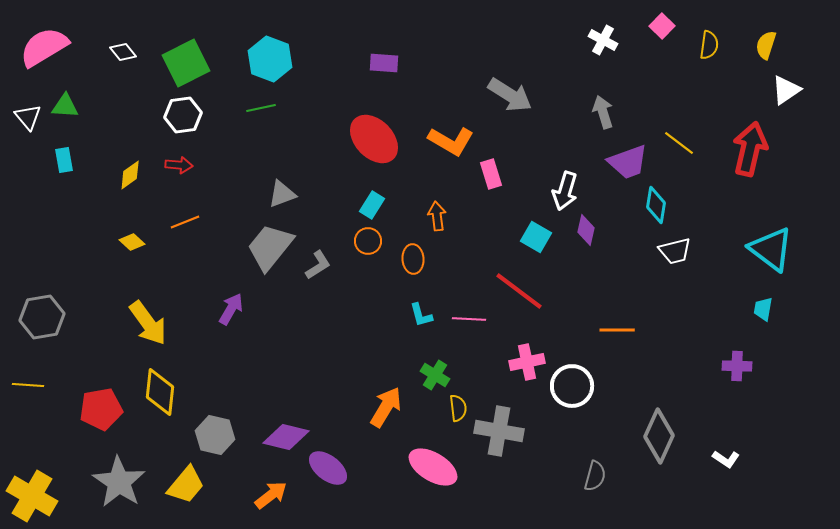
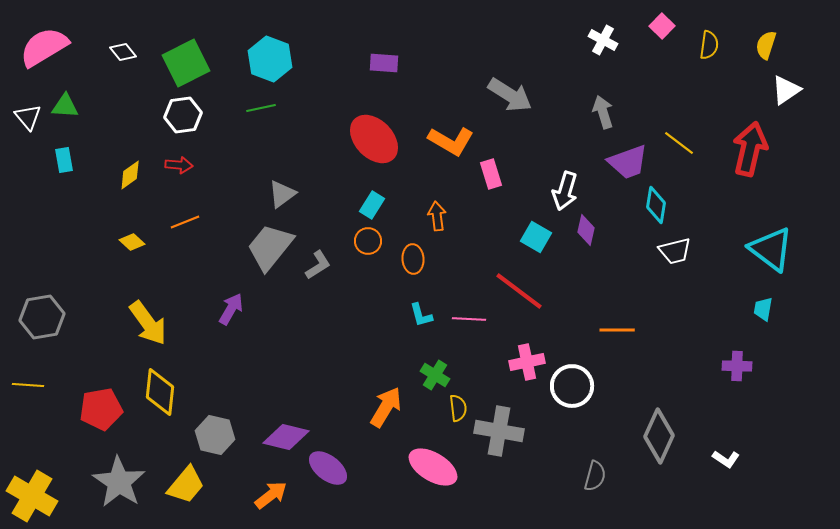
gray triangle at (282, 194): rotated 16 degrees counterclockwise
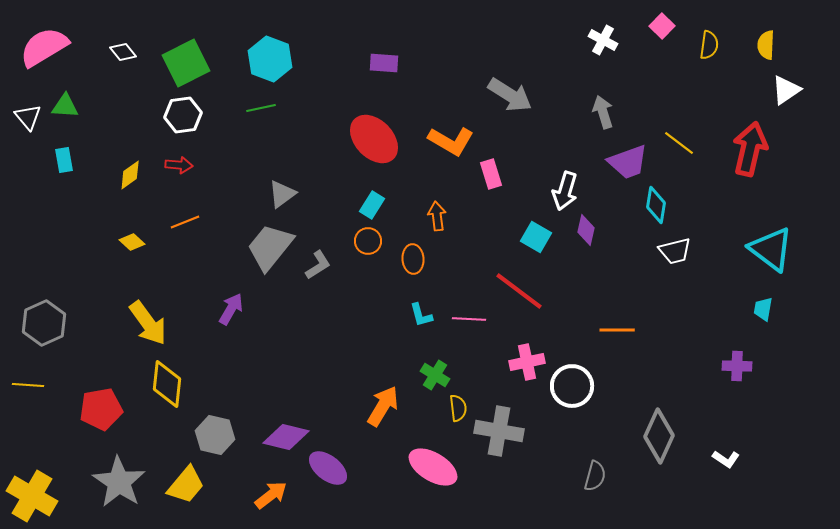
yellow semicircle at (766, 45): rotated 16 degrees counterclockwise
gray hexagon at (42, 317): moved 2 px right, 6 px down; rotated 15 degrees counterclockwise
yellow diamond at (160, 392): moved 7 px right, 8 px up
orange arrow at (386, 407): moved 3 px left, 1 px up
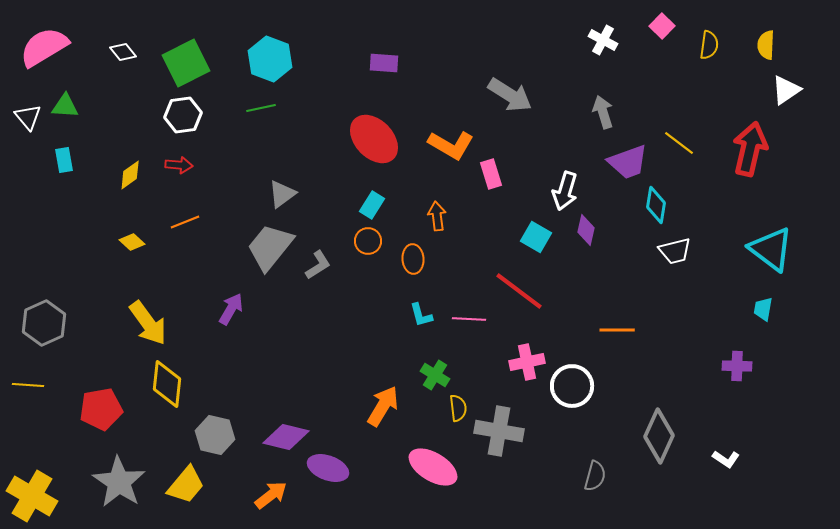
orange L-shape at (451, 141): moved 4 px down
purple ellipse at (328, 468): rotated 18 degrees counterclockwise
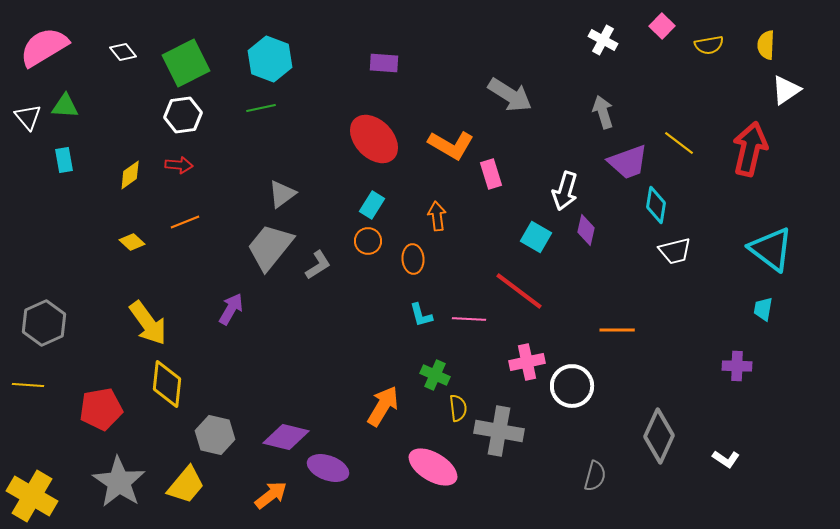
yellow semicircle at (709, 45): rotated 72 degrees clockwise
green cross at (435, 375): rotated 8 degrees counterclockwise
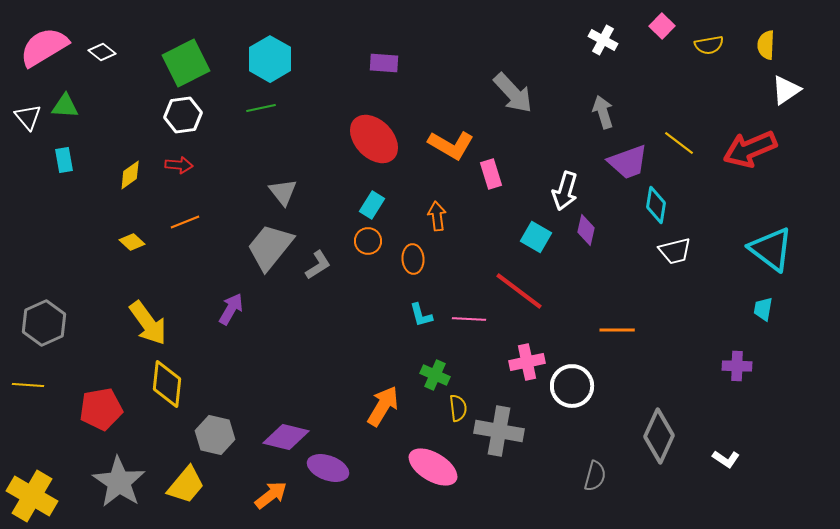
white diamond at (123, 52): moved 21 px left; rotated 12 degrees counterclockwise
cyan hexagon at (270, 59): rotated 9 degrees clockwise
gray arrow at (510, 95): moved 3 px right, 2 px up; rotated 15 degrees clockwise
red arrow at (750, 149): rotated 126 degrees counterclockwise
gray triangle at (282, 194): moved 1 px right, 2 px up; rotated 32 degrees counterclockwise
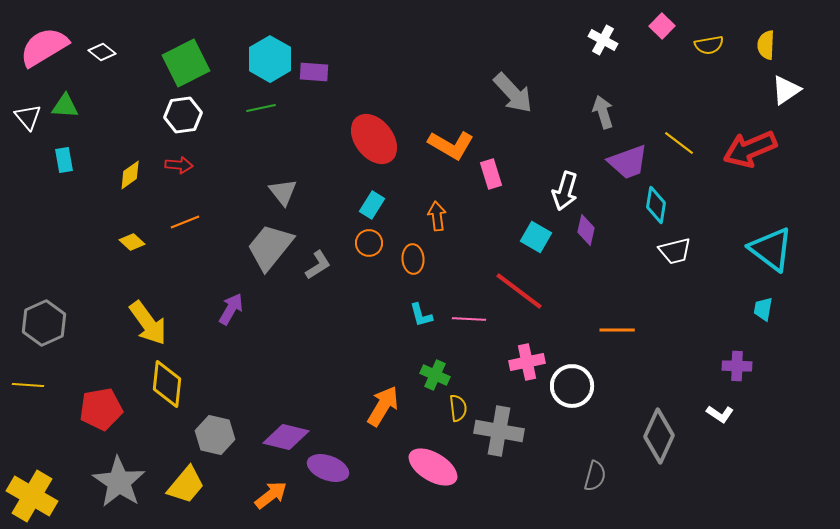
purple rectangle at (384, 63): moved 70 px left, 9 px down
red ellipse at (374, 139): rotated 6 degrees clockwise
orange circle at (368, 241): moved 1 px right, 2 px down
white L-shape at (726, 459): moved 6 px left, 45 px up
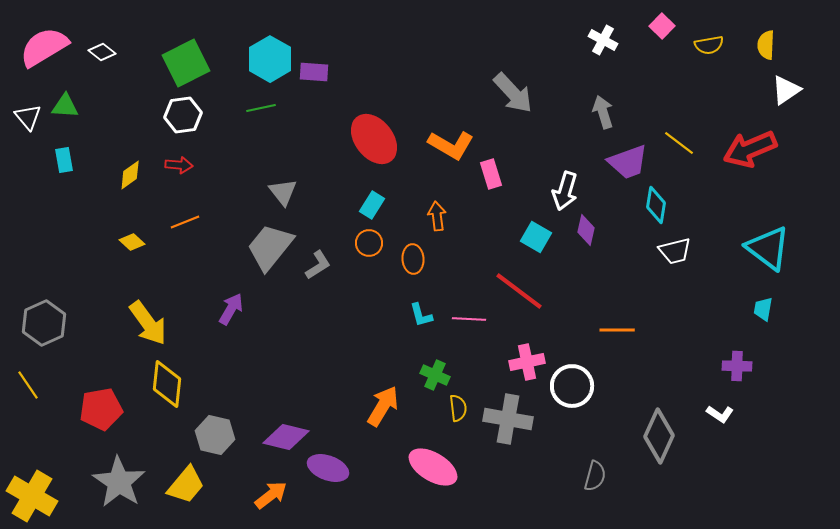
cyan triangle at (771, 249): moved 3 px left, 1 px up
yellow line at (28, 385): rotated 52 degrees clockwise
gray cross at (499, 431): moved 9 px right, 12 px up
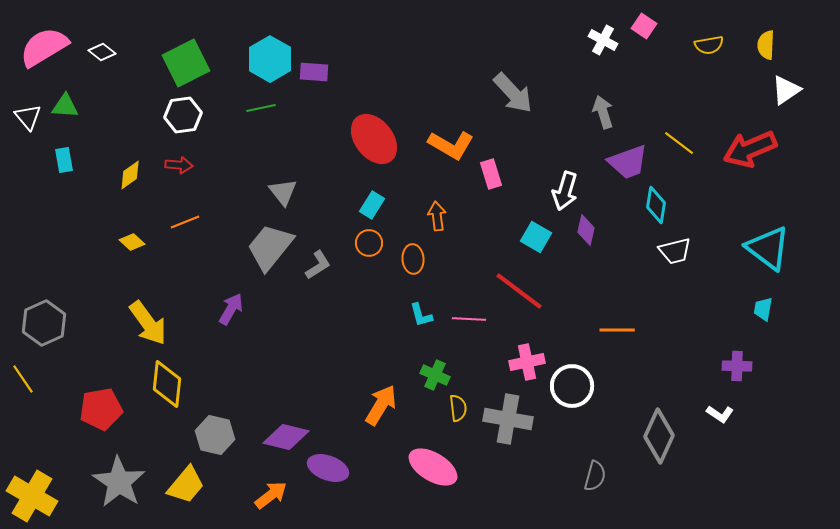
pink square at (662, 26): moved 18 px left; rotated 10 degrees counterclockwise
yellow line at (28, 385): moved 5 px left, 6 px up
orange arrow at (383, 406): moved 2 px left, 1 px up
